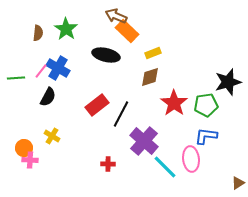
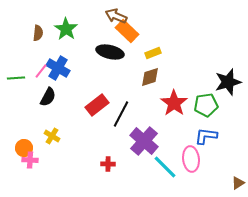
black ellipse: moved 4 px right, 3 px up
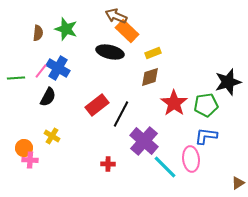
green star: rotated 15 degrees counterclockwise
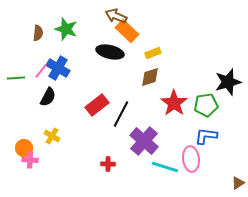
cyan line: rotated 28 degrees counterclockwise
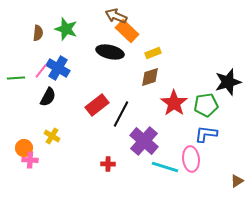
blue L-shape: moved 2 px up
brown triangle: moved 1 px left, 2 px up
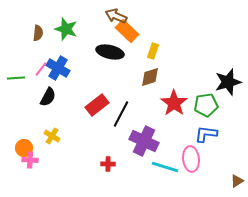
yellow rectangle: moved 2 px up; rotated 49 degrees counterclockwise
pink line: moved 2 px up
purple cross: rotated 16 degrees counterclockwise
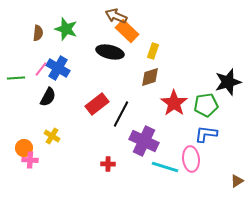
red rectangle: moved 1 px up
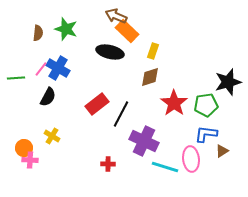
brown triangle: moved 15 px left, 30 px up
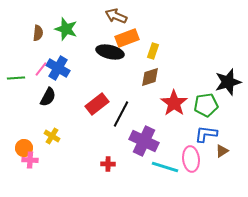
orange rectangle: moved 7 px down; rotated 65 degrees counterclockwise
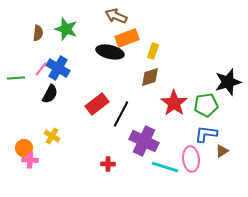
black semicircle: moved 2 px right, 3 px up
